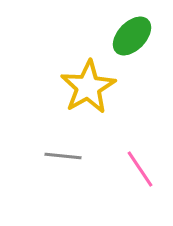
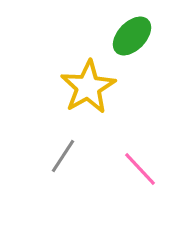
gray line: rotated 63 degrees counterclockwise
pink line: rotated 9 degrees counterclockwise
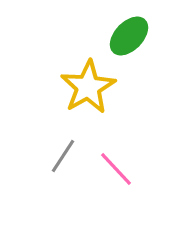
green ellipse: moved 3 px left
pink line: moved 24 px left
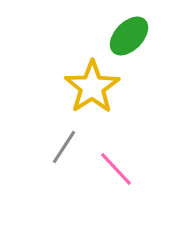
yellow star: moved 4 px right; rotated 4 degrees counterclockwise
gray line: moved 1 px right, 9 px up
